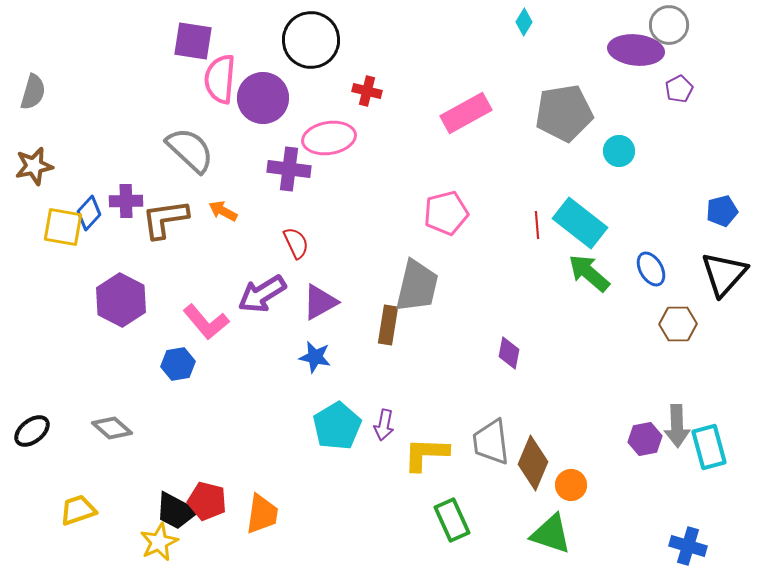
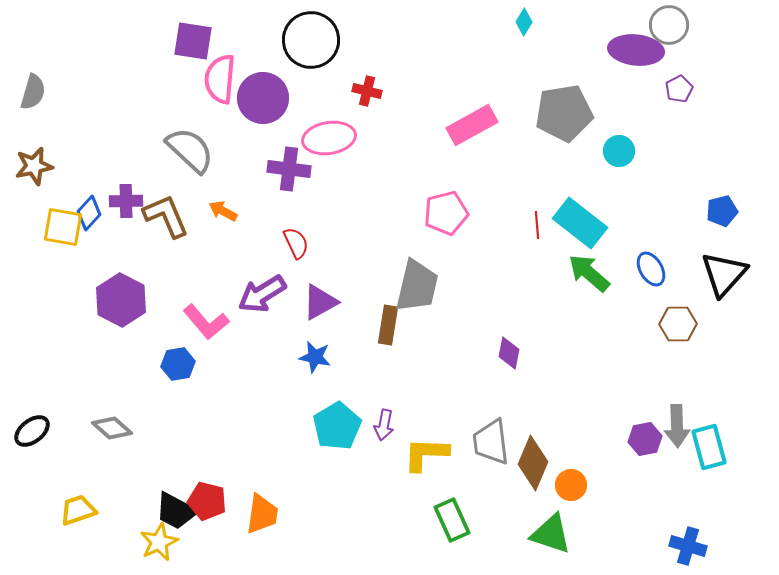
pink rectangle at (466, 113): moved 6 px right, 12 px down
brown L-shape at (165, 219): moved 1 px right, 3 px up; rotated 75 degrees clockwise
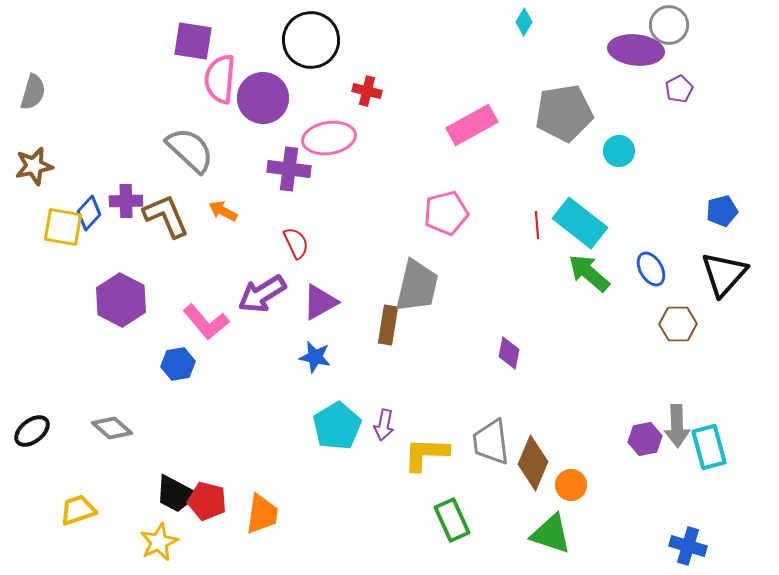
black trapezoid at (176, 511): moved 17 px up
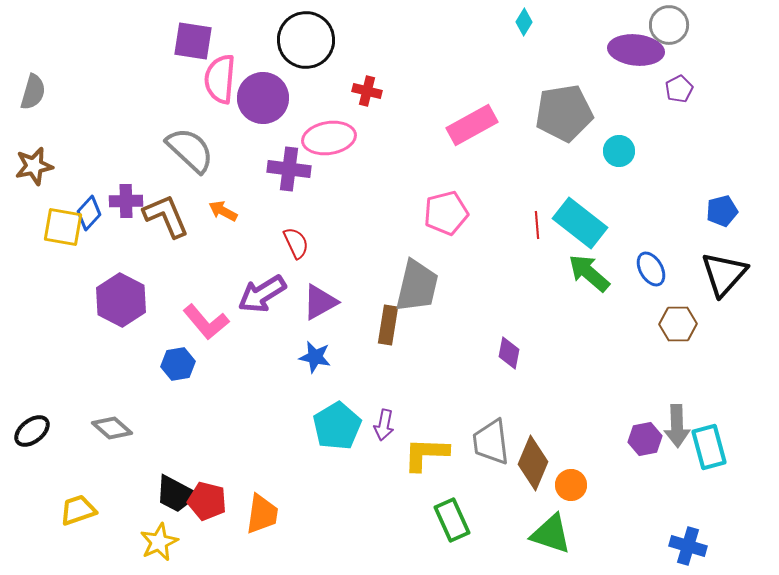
black circle at (311, 40): moved 5 px left
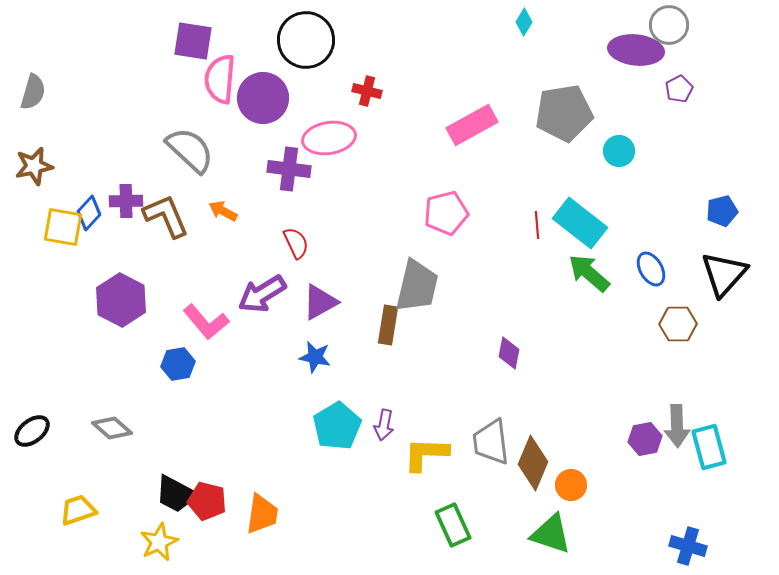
green rectangle at (452, 520): moved 1 px right, 5 px down
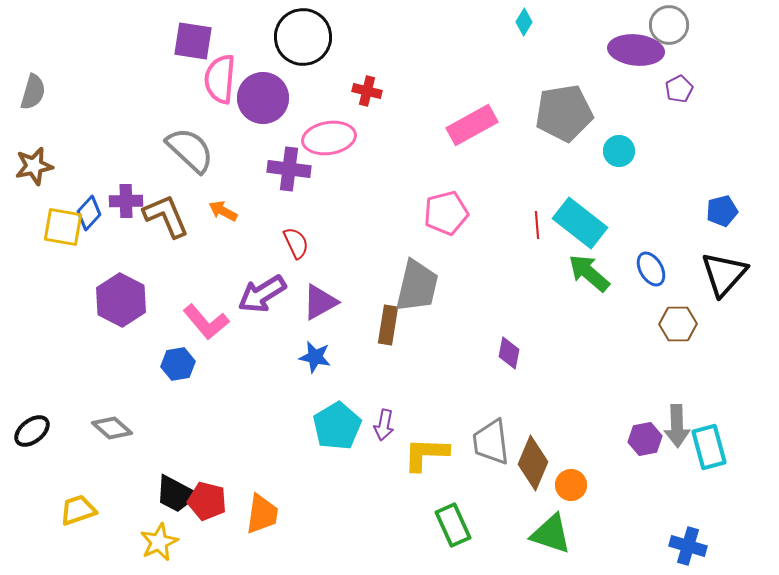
black circle at (306, 40): moved 3 px left, 3 px up
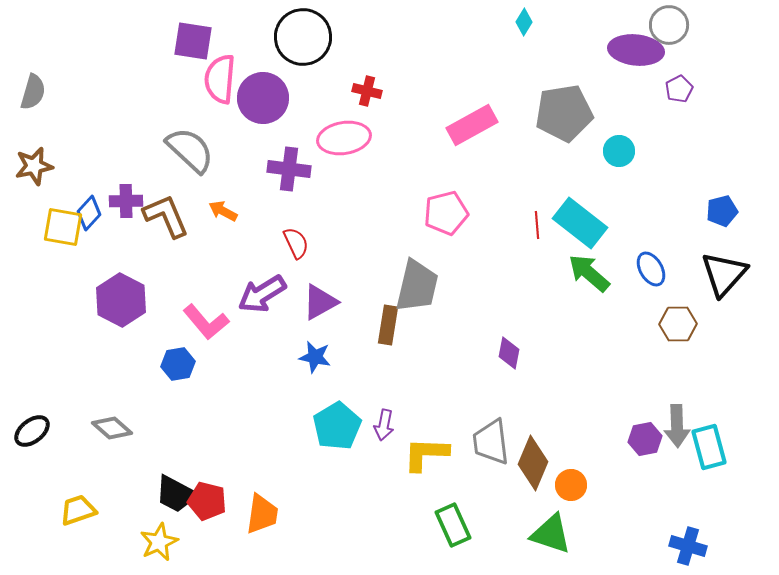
pink ellipse at (329, 138): moved 15 px right
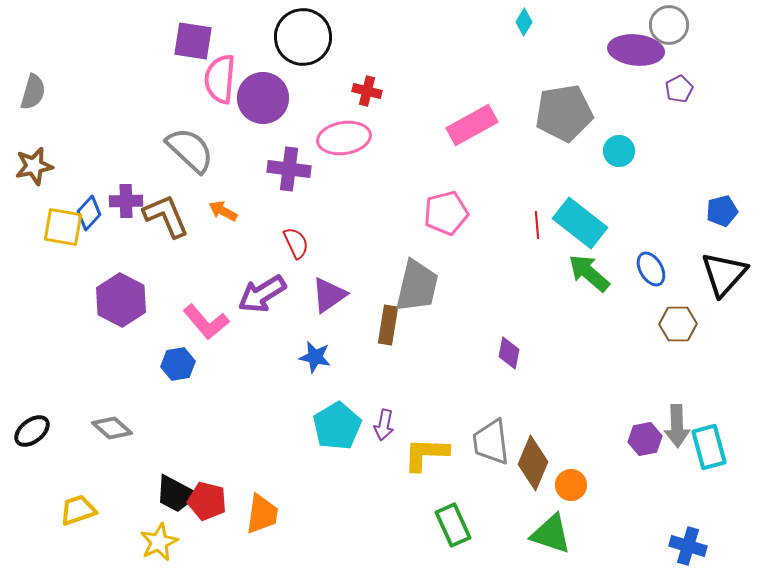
purple triangle at (320, 302): moved 9 px right, 7 px up; rotated 6 degrees counterclockwise
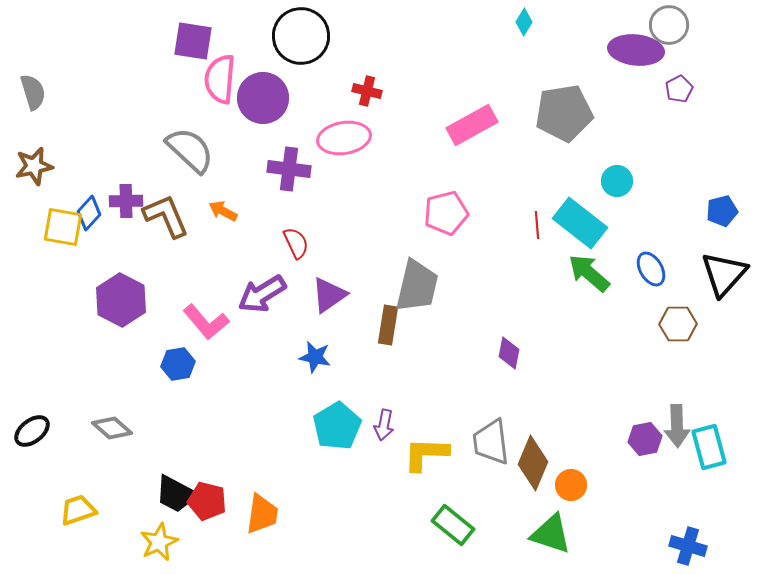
black circle at (303, 37): moved 2 px left, 1 px up
gray semicircle at (33, 92): rotated 33 degrees counterclockwise
cyan circle at (619, 151): moved 2 px left, 30 px down
green rectangle at (453, 525): rotated 27 degrees counterclockwise
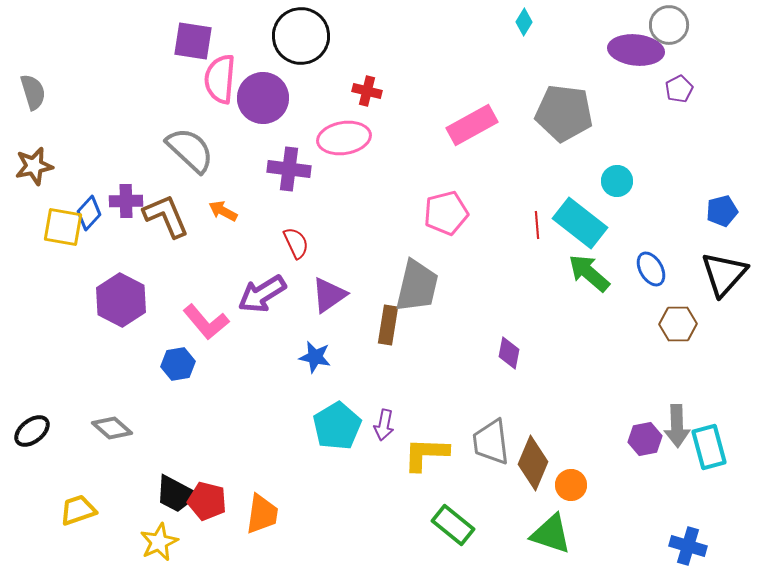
gray pentagon at (564, 113): rotated 16 degrees clockwise
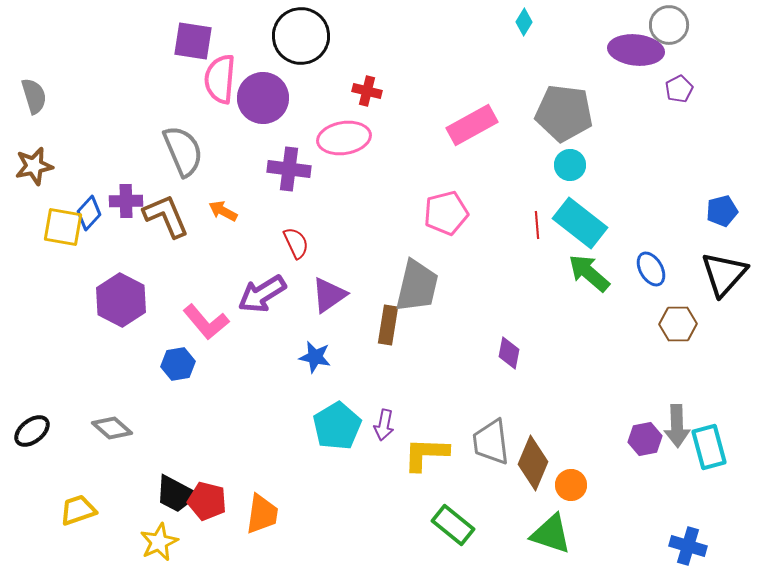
gray semicircle at (33, 92): moved 1 px right, 4 px down
gray semicircle at (190, 150): moved 7 px left, 1 px down; rotated 24 degrees clockwise
cyan circle at (617, 181): moved 47 px left, 16 px up
